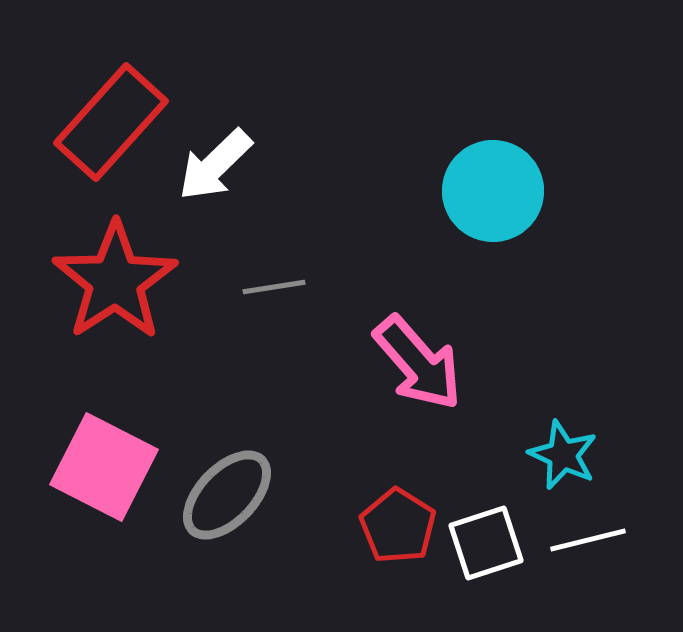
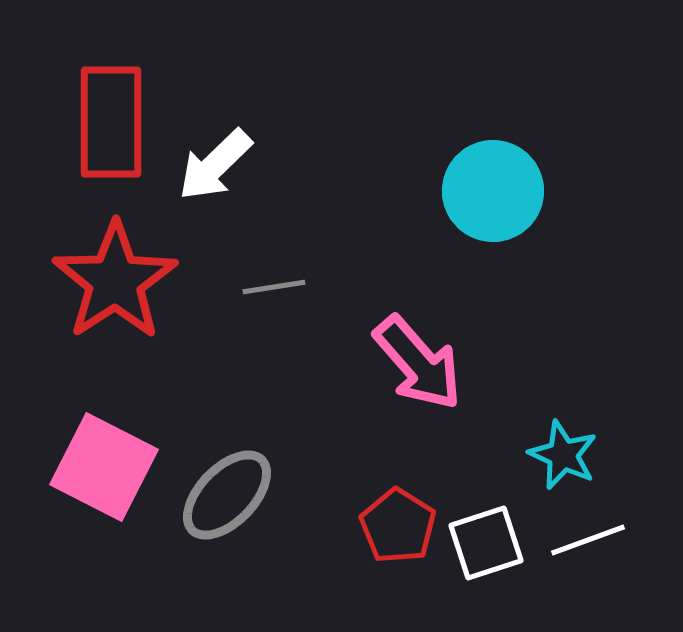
red rectangle: rotated 42 degrees counterclockwise
white line: rotated 6 degrees counterclockwise
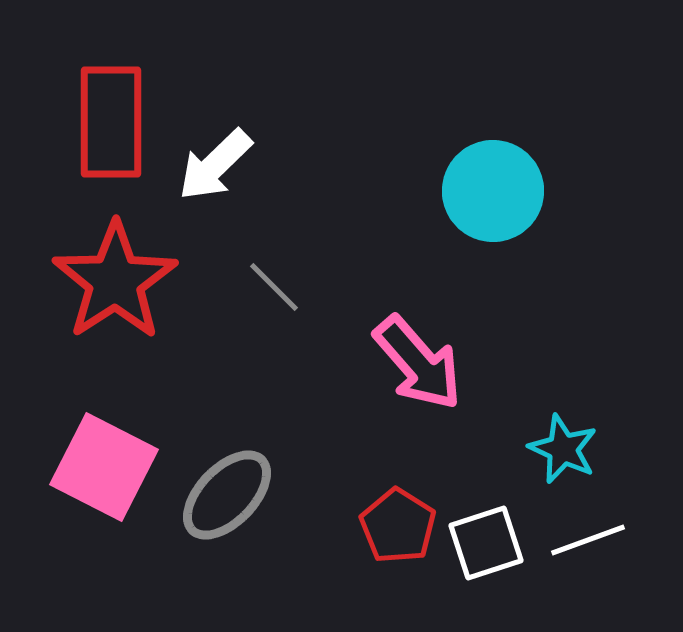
gray line: rotated 54 degrees clockwise
cyan star: moved 6 px up
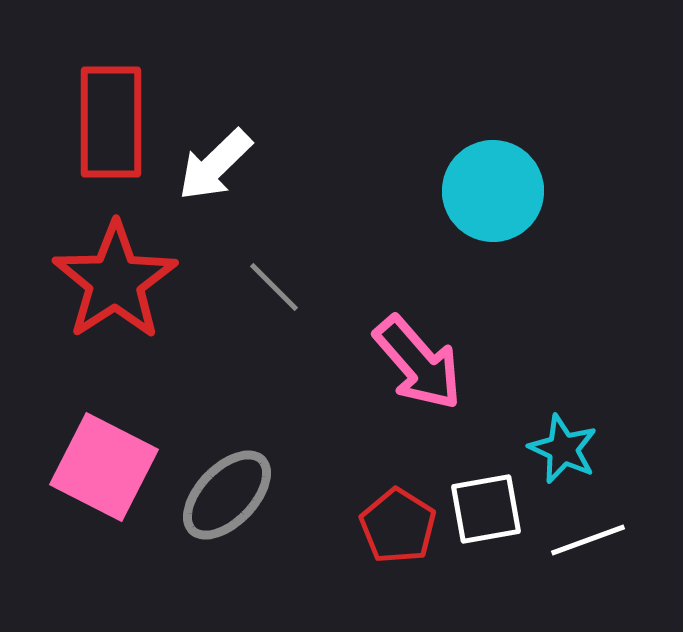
white square: moved 34 px up; rotated 8 degrees clockwise
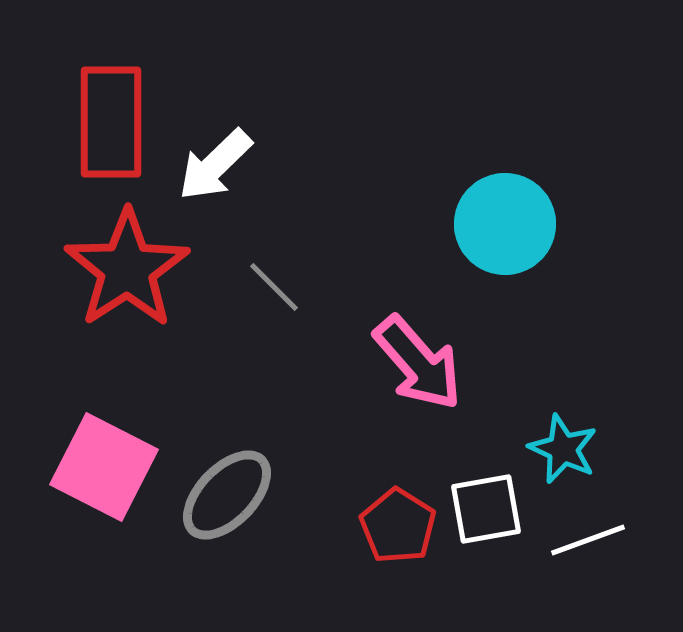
cyan circle: moved 12 px right, 33 px down
red star: moved 12 px right, 12 px up
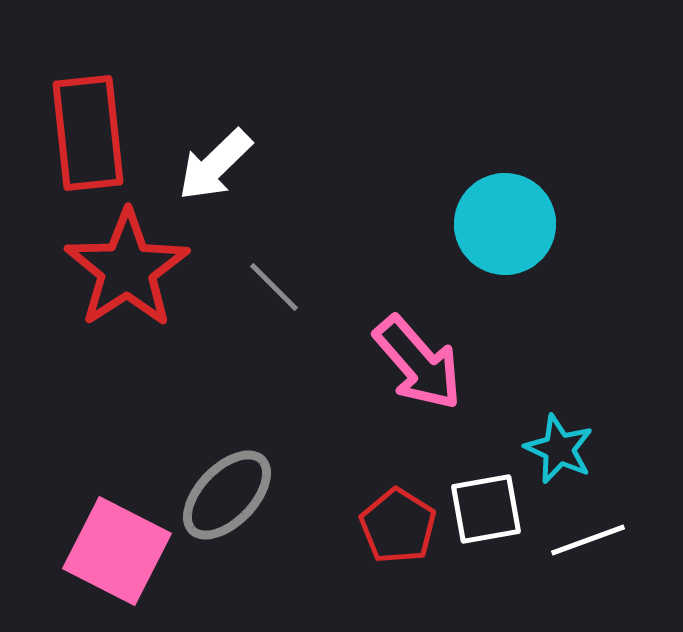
red rectangle: moved 23 px left, 11 px down; rotated 6 degrees counterclockwise
cyan star: moved 4 px left
pink square: moved 13 px right, 84 px down
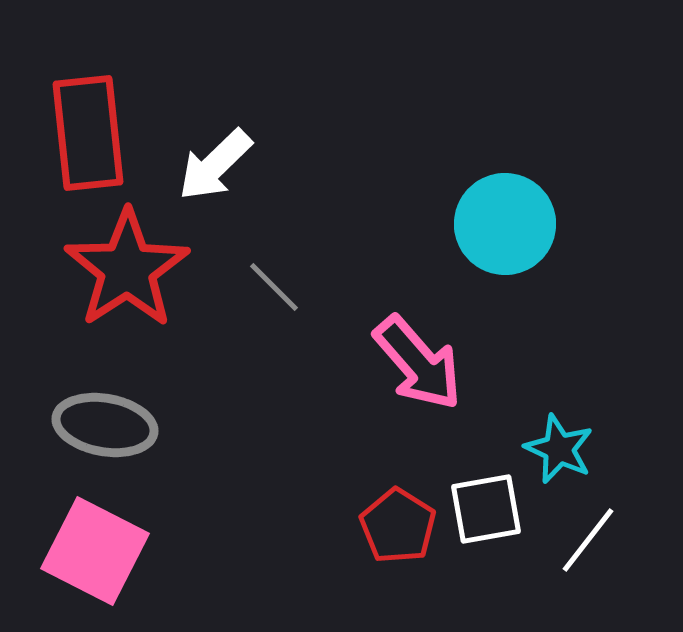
gray ellipse: moved 122 px left, 70 px up; rotated 56 degrees clockwise
white line: rotated 32 degrees counterclockwise
pink square: moved 22 px left
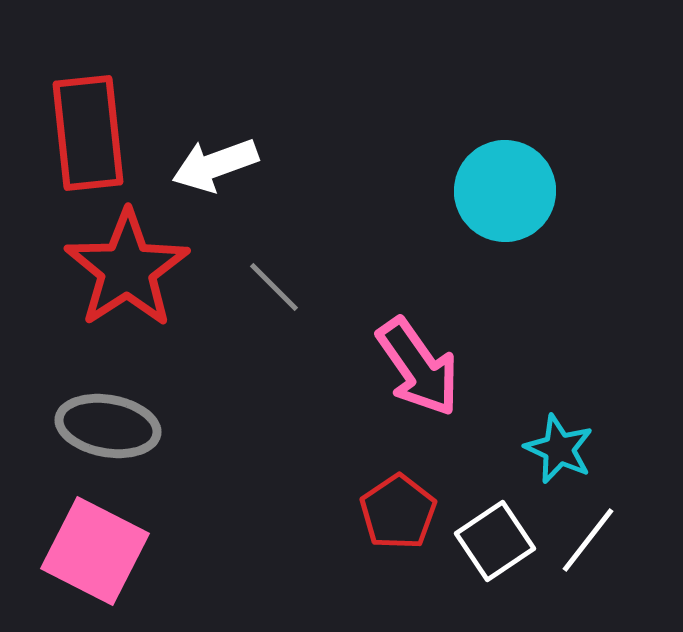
white arrow: rotated 24 degrees clockwise
cyan circle: moved 33 px up
pink arrow: moved 4 px down; rotated 6 degrees clockwise
gray ellipse: moved 3 px right, 1 px down
white square: moved 9 px right, 32 px down; rotated 24 degrees counterclockwise
red pentagon: moved 14 px up; rotated 6 degrees clockwise
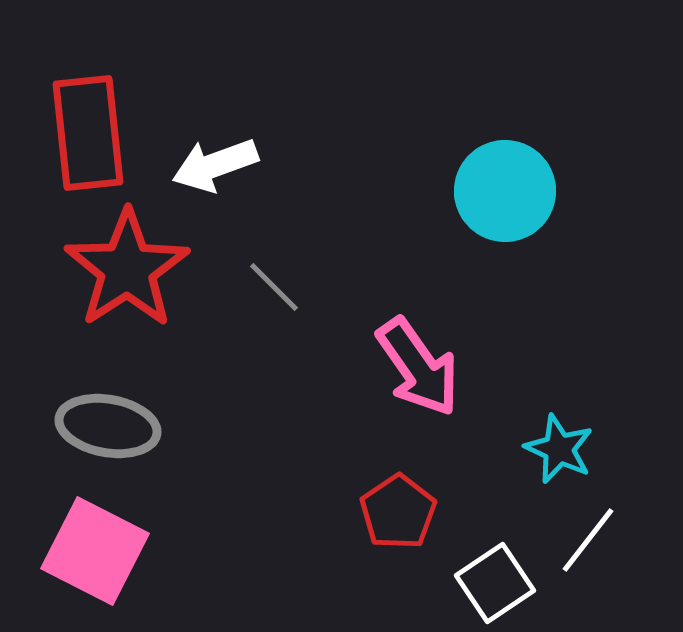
white square: moved 42 px down
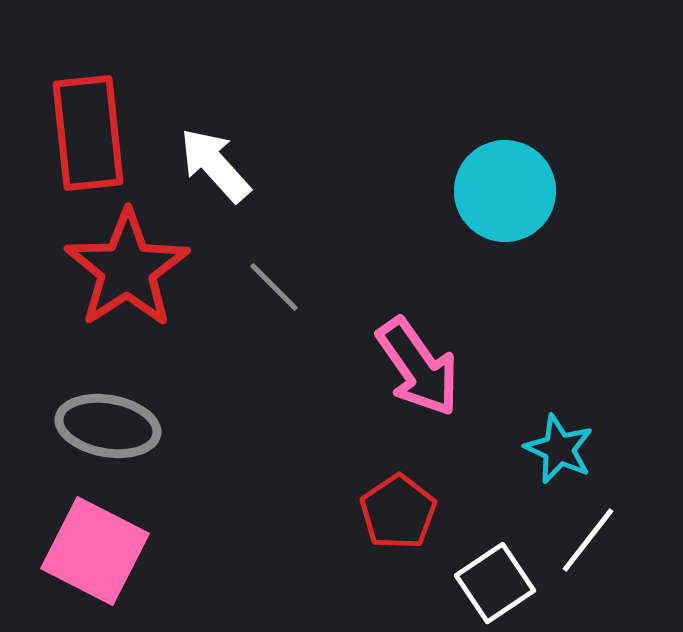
white arrow: rotated 68 degrees clockwise
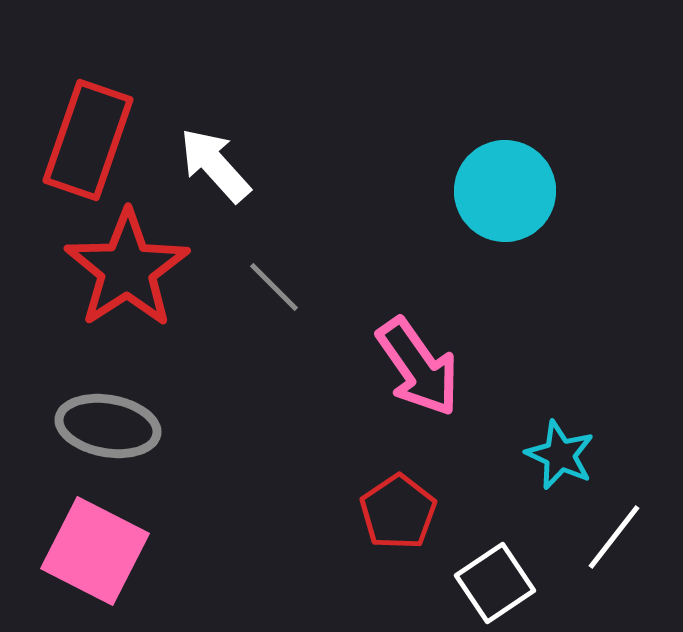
red rectangle: moved 7 px down; rotated 25 degrees clockwise
cyan star: moved 1 px right, 6 px down
white line: moved 26 px right, 3 px up
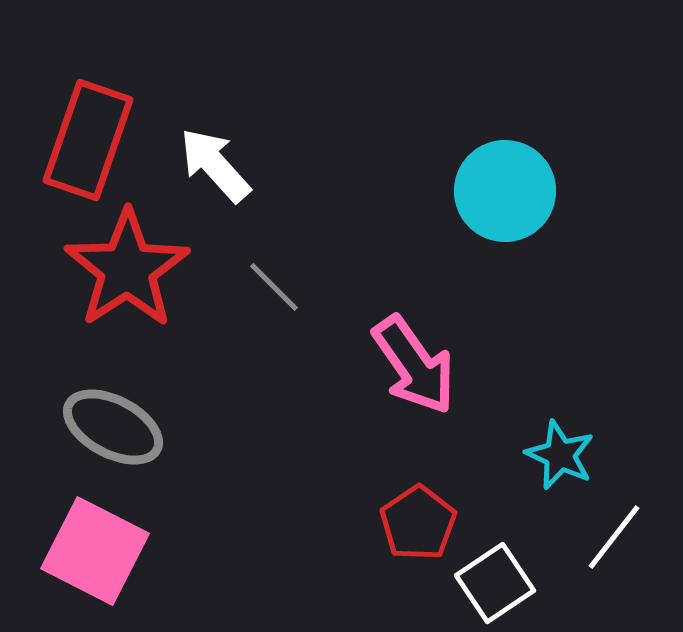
pink arrow: moved 4 px left, 2 px up
gray ellipse: moved 5 px right, 1 px down; rotated 18 degrees clockwise
red pentagon: moved 20 px right, 11 px down
